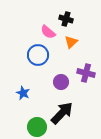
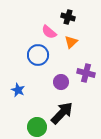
black cross: moved 2 px right, 2 px up
pink semicircle: moved 1 px right
blue star: moved 5 px left, 3 px up
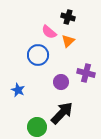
orange triangle: moved 3 px left, 1 px up
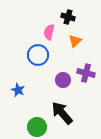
pink semicircle: rotated 63 degrees clockwise
orange triangle: moved 7 px right
purple circle: moved 2 px right, 2 px up
black arrow: rotated 85 degrees counterclockwise
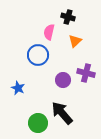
blue star: moved 2 px up
green circle: moved 1 px right, 4 px up
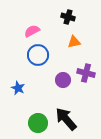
pink semicircle: moved 17 px left, 1 px up; rotated 49 degrees clockwise
orange triangle: moved 1 px left, 1 px down; rotated 32 degrees clockwise
black arrow: moved 4 px right, 6 px down
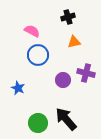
black cross: rotated 32 degrees counterclockwise
pink semicircle: rotated 56 degrees clockwise
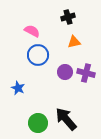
purple circle: moved 2 px right, 8 px up
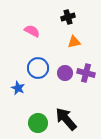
blue circle: moved 13 px down
purple circle: moved 1 px down
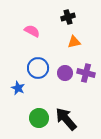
green circle: moved 1 px right, 5 px up
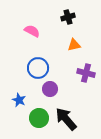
orange triangle: moved 3 px down
purple circle: moved 15 px left, 16 px down
blue star: moved 1 px right, 12 px down
